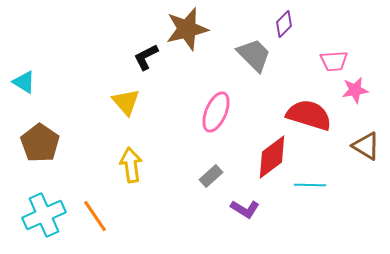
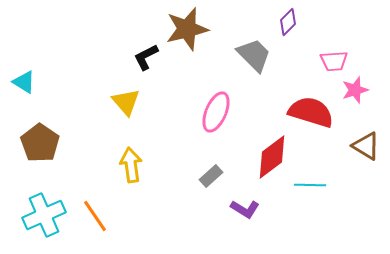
purple diamond: moved 4 px right, 2 px up
pink star: rotated 8 degrees counterclockwise
red semicircle: moved 2 px right, 3 px up
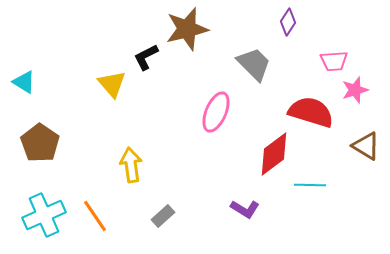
purple diamond: rotated 12 degrees counterclockwise
gray trapezoid: moved 9 px down
yellow triangle: moved 14 px left, 18 px up
red diamond: moved 2 px right, 3 px up
gray rectangle: moved 48 px left, 40 px down
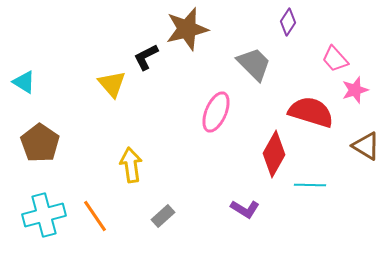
pink trapezoid: moved 1 px right, 2 px up; rotated 52 degrees clockwise
red diamond: rotated 24 degrees counterclockwise
cyan cross: rotated 9 degrees clockwise
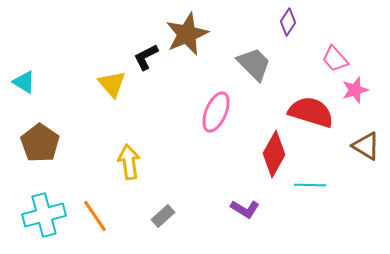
brown star: moved 5 px down; rotated 9 degrees counterclockwise
yellow arrow: moved 2 px left, 3 px up
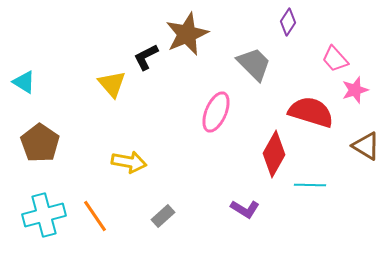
yellow arrow: rotated 108 degrees clockwise
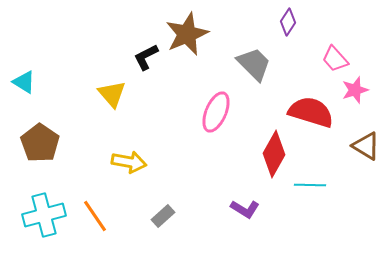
yellow triangle: moved 10 px down
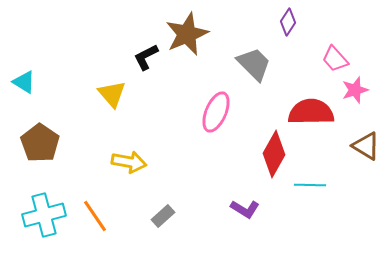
red semicircle: rotated 18 degrees counterclockwise
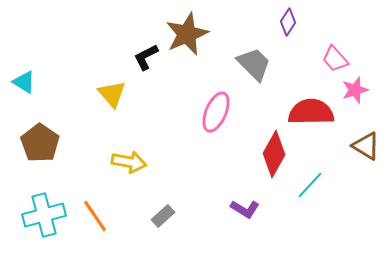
cyan line: rotated 48 degrees counterclockwise
